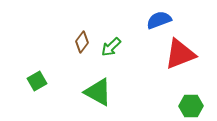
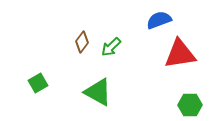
red triangle: rotated 12 degrees clockwise
green square: moved 1 px right, 2 px down
green hexagon: moved 1 px left, 1 px up
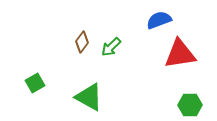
green square: moved 3 px left
green triangle: moved 9 px left, 5 px down
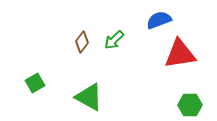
green arrow: moved 3 px right, 7 px up
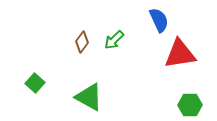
blue semicircle: rotated 85 degrees clockwise
green square: rotated 18 degrees counterclockwise
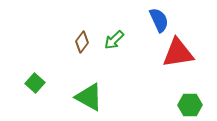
red triangle: moved 2 px left, 1 px up
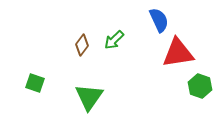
brown diamond: moved 3 px down
green square: rotated 24 degrees counterclockwise
green triangle: rotated 36 degrees clockwise
green hexagon: moved 10 px right, 19 px up; rotated 20 degrees clockwise
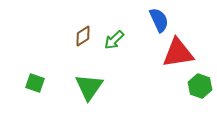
brown diamond: moved 1 px right, 9 px up; rotated 20 degrees clockwise
green triangle: moved 10 px up
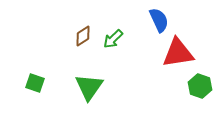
green arrow: moved 1 px left, 1 px up
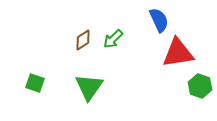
brown diamond: moved 4 px down
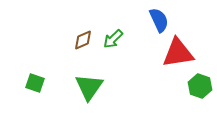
brown diamond: rotated 10 degrees clockwise
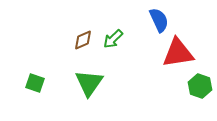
green triangle: moved 4 px up
